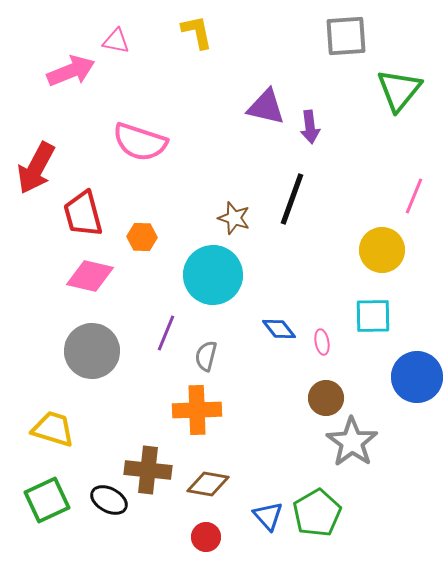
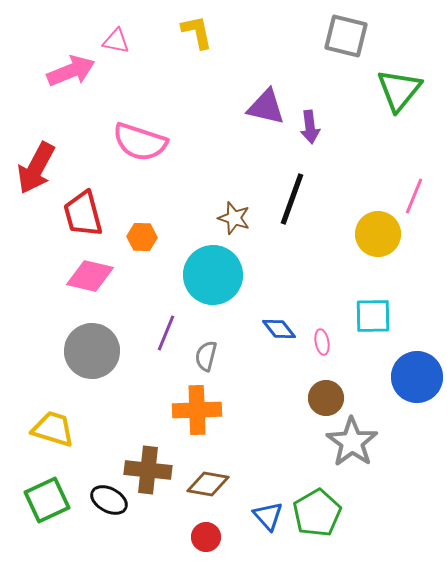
gray square: rotated 18 degrees clockwise
yellow circle: moved 4 px left, 16 px up
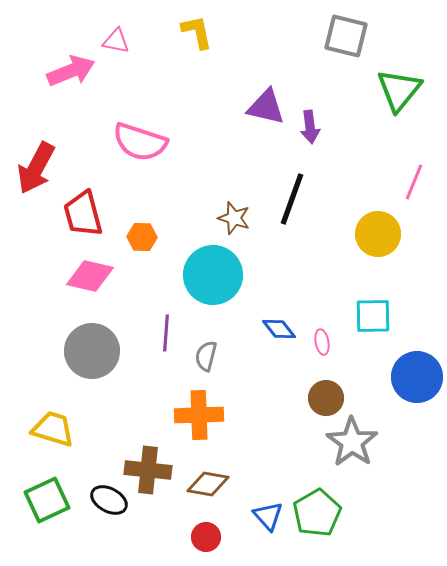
pink line: moved 14 px up
purple line: rotated 18 degrees counterclockwise
orange cross: moved 2 px right, 5 px down
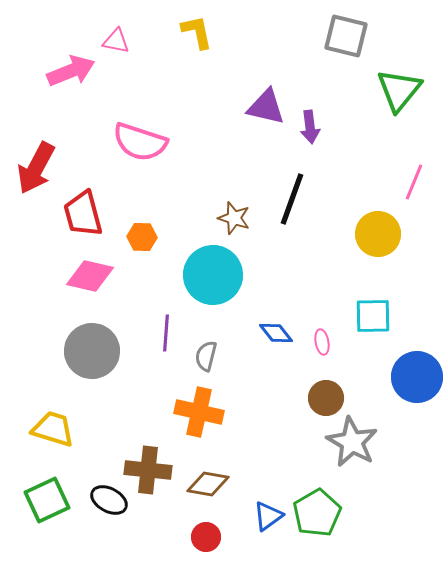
blue diamond: moved 3 px left, 4 px down
orange cross: moved 3 px up; rotated 15 degrees clockwise
gray star: rotated 6 degrees counterclockwise
blue triangle: rotated 36 degrees clockwise
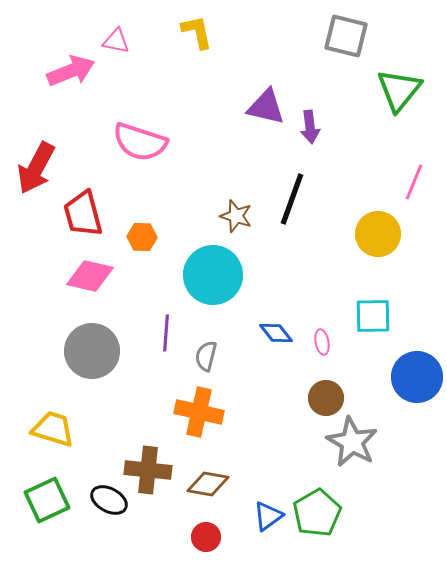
brown star: moved 2 px right, 2 px up
